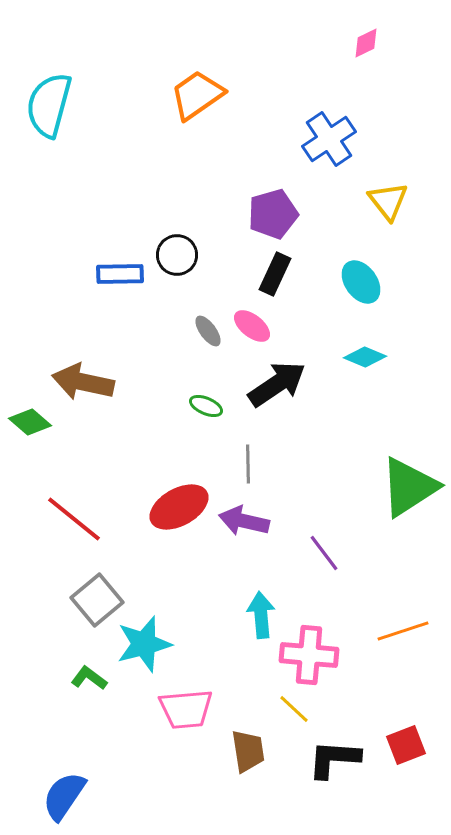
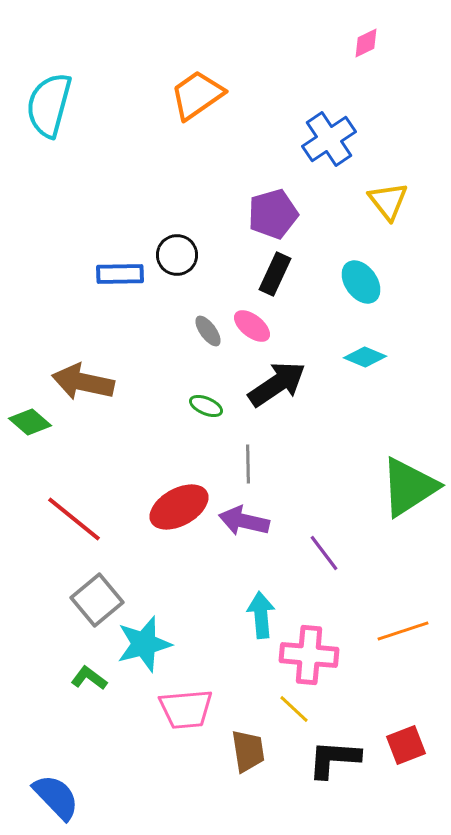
blue semicircle: moved 8 px left, 1 px down; rotated 102 degrees clockwise
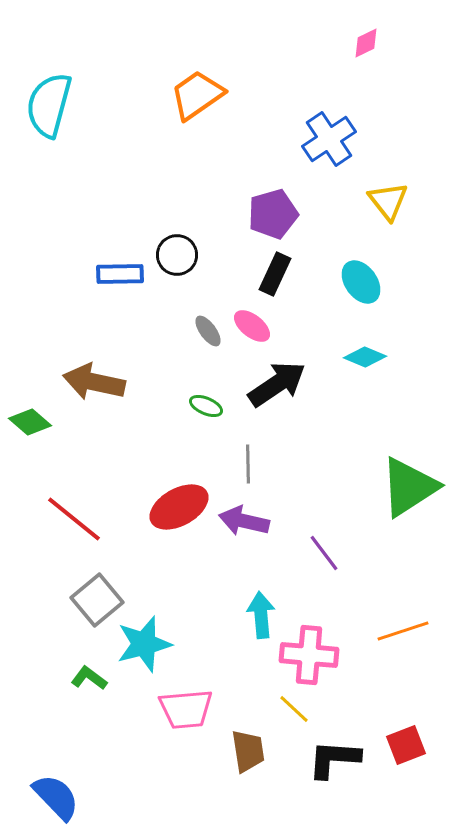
brown arrow: moved 11 px right
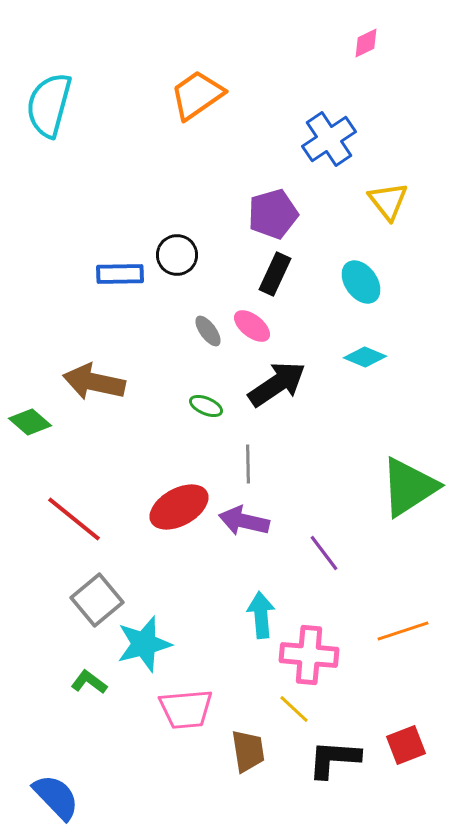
green L-shape: moved 4 px down
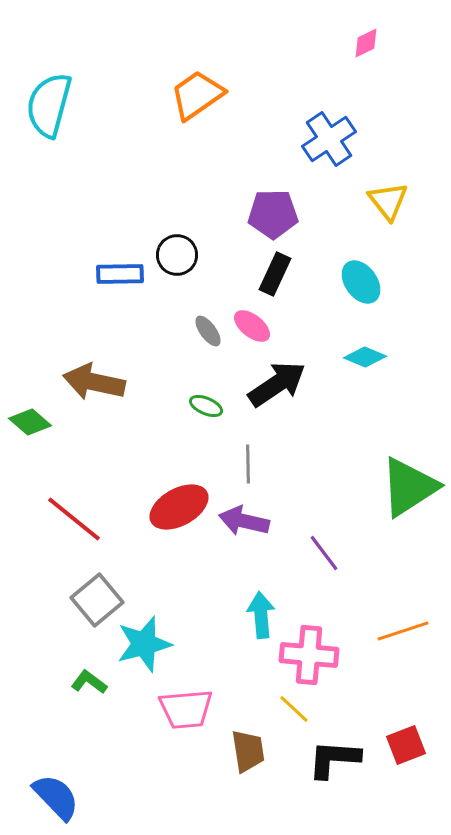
purple pentagon: rotated 15 degrees clockwise
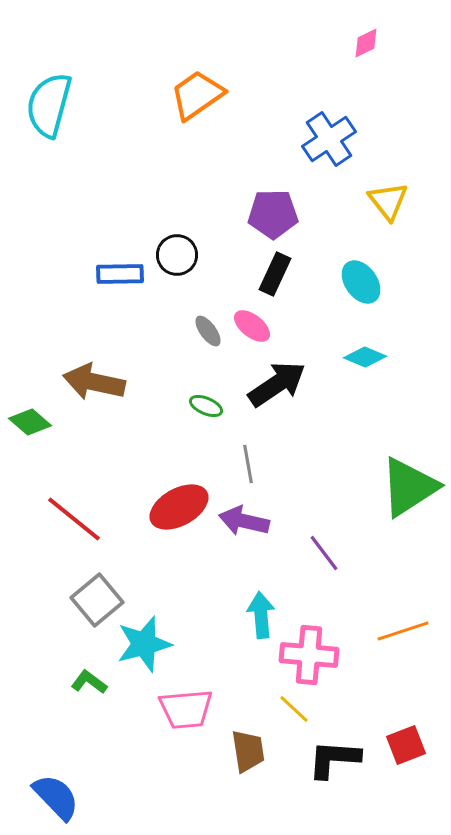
gray line: rotated 9 degrees counterclockwise
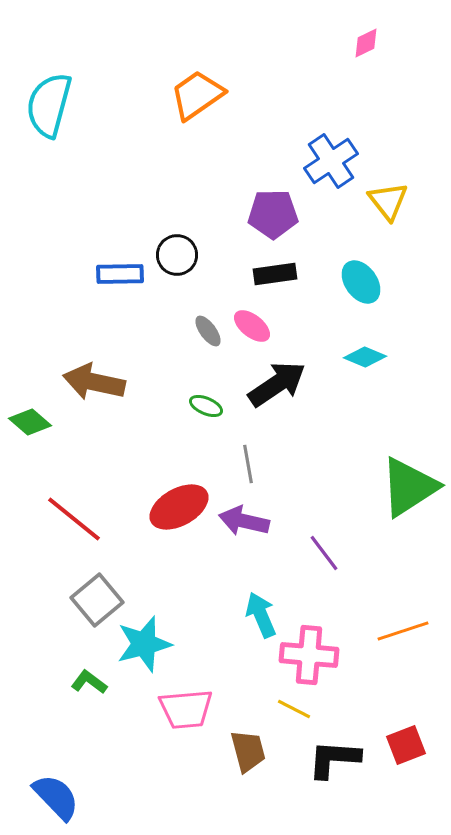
blue cross: moved 2 px right, 22 px down
black rectangle: rotated 57 degrees clockwise
cyan arrow: rotated 18 degrees counterclockwise
yellow line: rotated 16 degrees counterclockwise
brown trapezoid: rotated 6 degrees counterclockwise
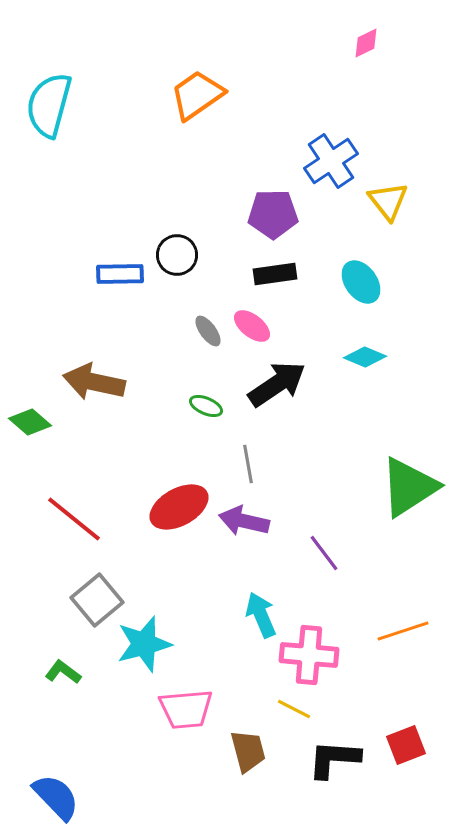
green L-shape: moved 26 px left, 10 px up
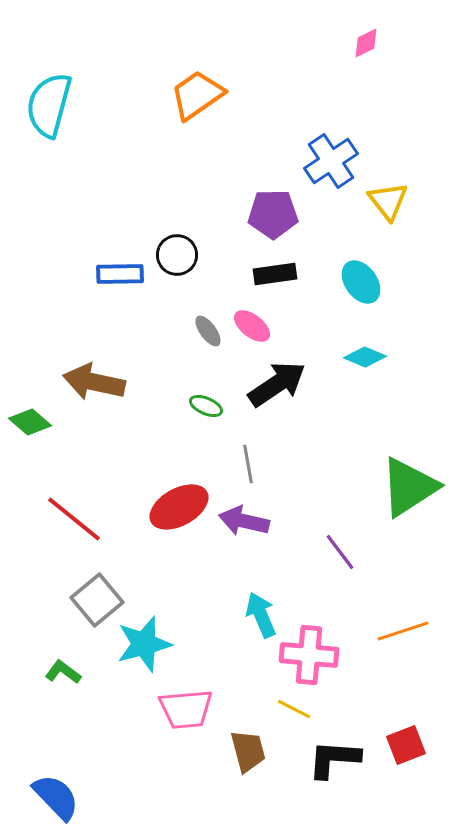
purple line: moved 16 px right, 1 px up
